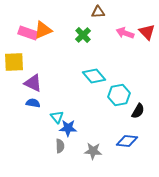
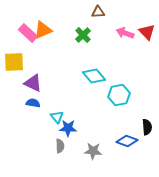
pink rectangle: rotated 24 degrees clockwise
black semicircle: moved 9 px right, 16 px down; rotated 35 degrees counterclockwise
blue diamond: rotated 15 degrees clockwise
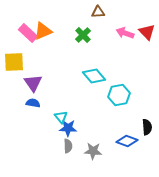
orange triangle: moved 1 px down
purple triangle: rotated 30 degrees clockwise
cyan triangle: moved 4 px right
gray semicircle: moved 8 px right
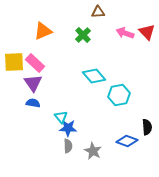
pink rectangle: moved 7 px right, 30 px down
gray star: rotated 24 degrees clockwise
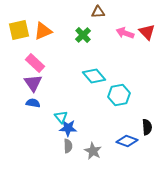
yellow square: moved 5 px right, 32 px up; rotated 10 degrees counterclockwise
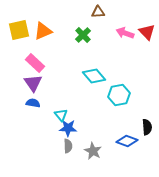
cyan triangle: moved 2 px up
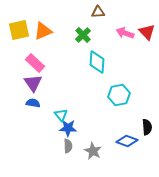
cyan diamond: moved 3 px right, 14 px up; rotated 45 degrees clockwise
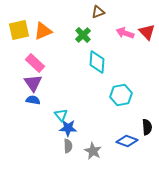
brown triangle: rotated 16 degrees counterclockwise
cyan hexagon: moved 2 px right
blue semicircle: moved 3 px up
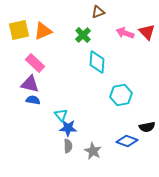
purple triangle: moved 3 px left, 1 px down; rotated 42 degrees counterclockwise
black semicircle: rotated 84 degrees clockwise
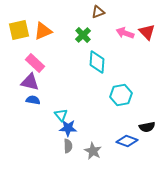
purple triangle: moved 2 px up
